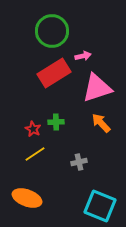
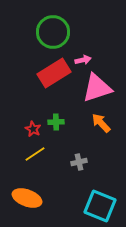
green circle: moved 1 px right, 1 px down
pink arrow: moved 4 px down
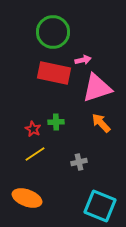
red rectangle: rotated 44 degrees clockwise
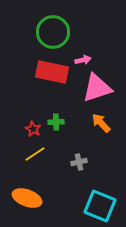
red rectangle: moved 2 px left, 1 px up
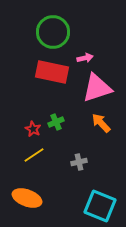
pink arrow: moved 2 px right, 2 px up
green cross: rotated 21 degrees counterclockwise
yellow line: moved 1 px left, 1 px down
